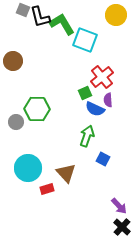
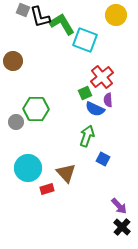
green hexagon: moved 1 px left
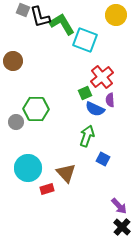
purple semicircle: moved 2 px right
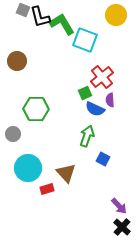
brown circle: moved 4 px right
gray circle: moved 3 px left, 12 px down
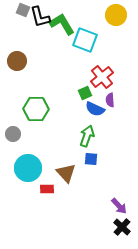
blue square: moved 12 px left; rotated 24 degrees counterclockwise
red rectangle: rotated 16 degrees clockwise
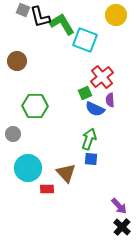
green hexagon: moved 1 px left, 3 px up
green arrow: moved 2 px right, 3 px down
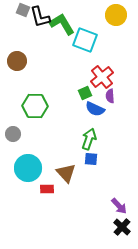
purple semicircle: moved 4 px up
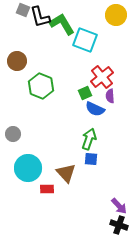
green hexagon: moved 6 px right, 20 px up; rotated 20 degrees clockwise
black cross: moved 3 px left, 2 px up; rotated 24 degrees counterclockwise
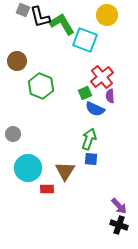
yellow circle: moved 9 px left
brown triangle: moved 1 px left, 2 px up; rotated 15 degrees clockwise
